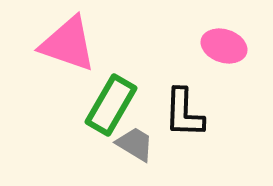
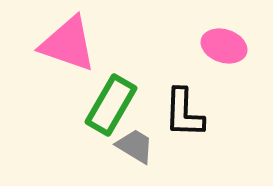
gray trapezoid: moved 2 px down
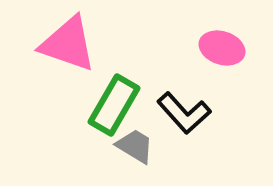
pink ellipse: moved 2 px left, 2 px down
green rectangle: moved 3 px right
black L-shape: rotated 44 degrees counterclockwise
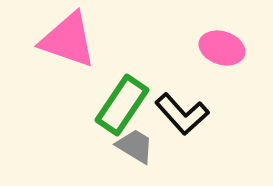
pink triangle: moved 4 px up
green rectangle: moved 8 px right; rotated 4 degrees clockwise
black L-shape: moved 2 px left, 1 px down
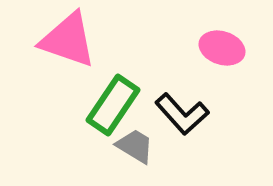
green rectangle: moved 9 px left
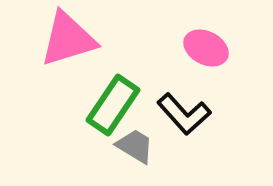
pink triangle: moved 1 px up; rotated 36 degrees counterclockwise
pink ellipse: moved 16 px left; rotated 9 degrees clockwise
black L-shape: moved 2 px right
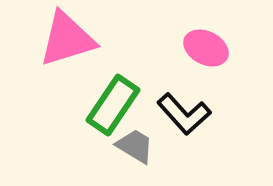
pink triangle: moved 1 px left
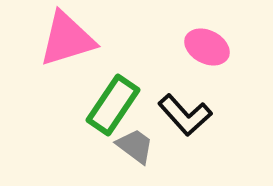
pink ellipse: moved 1 px right, 1 px up
black L-shape: moved 1 px right, 1 px down
gray trapezoid: rotated 6 degrees clockwise
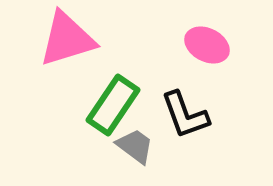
pink ellipse: moved 2 px up
black L-shape: rotated 22 degrees clockwise
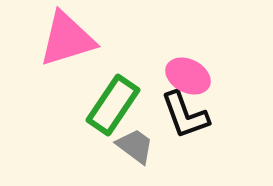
pink ellipse: moved 19 px left, 31 px down
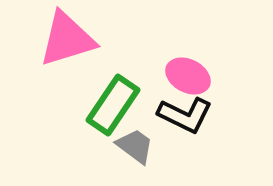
black L-shape: rotated 44 degrees counterclockwise
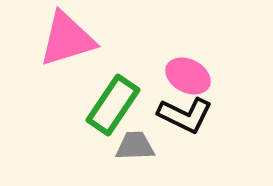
gray trapezoid: rotated 39 degrees counterclockwise
